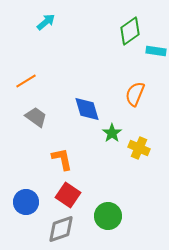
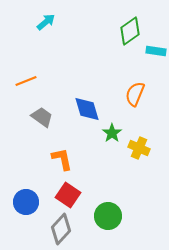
orange line: rotated 10 degrees clockwise
gray trapezoid: moved 6 px right
gray diamond: rotated 28 degrees counterclockwise
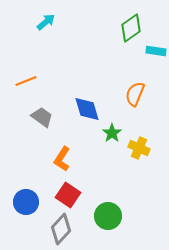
green diamond: moved 1 px right, 3 px up
orange L-shape: rotated 135 degrees counterclockwise
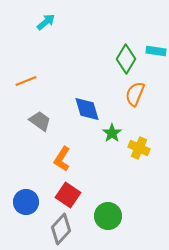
green diamond: moved 5 px left, 31 px down; rotated 24 degrees counterclockwise
gray trapezoid: moved 2 px left, 4 px down
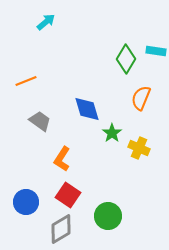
orange semicircle: moved 6 px right, 4 px down
gray diamond: rotated 16 degrees clockwise
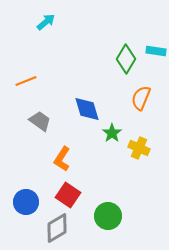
gray diamond: moved 4 px left, 1 px up
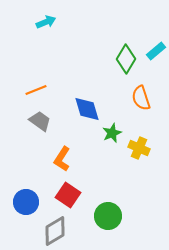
cyan arrow: rotated 18 degrees clockwise
cyan rectangle: rotated 48 degrees counterclockwise
orange line: moved 10 px right, 9 px down
orange semicircle: rotated 40 degrees counterclockwise
green star: rotated 12 degrees clockwise
gray diamond: moved 2 px left, 3 px down
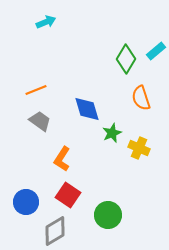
green circle: moved 1 px up
